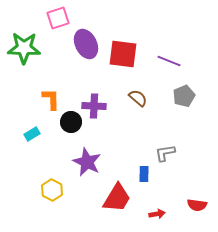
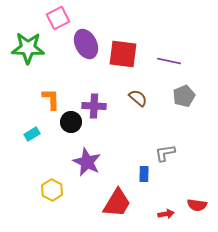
pink square: rotated 10 degrees counterclockwise
green star: moved 4 px right
purple line: rotated 10 degrees counterclockwise
red trapezoid: moved 5 px down
red arrow: moved 9 px right
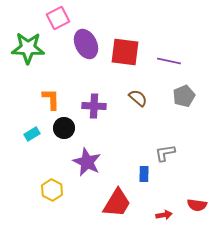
red square: moved 2 px right, 2 px up
black circle: moved 7 px left, 6 px down
red arrow: moved 2 px left, 1 px down
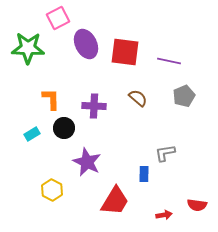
red trapezoid: moved 2 px left, 2 px up
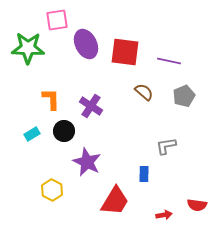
pink square: moved 1 px left, 2 px down; rotated 20 degrees clockwise
brown semicircle: moved 6 px right, 6 px up
purple cross: moved 3 px left; rotated 30 degrees clockwise
black circle: moved 3 px down
gray L-shape: moved 1 px right, 7 px up
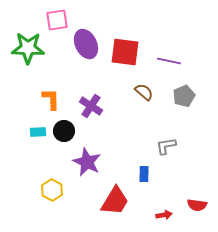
cyan rectangle: moved 6 px right, 2 px up; rotated 28 degrees clockwise
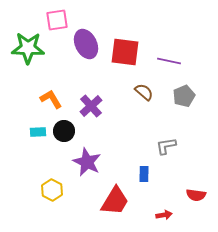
orange L-shape: rotated 30 degrees counterclockwise
purple cross: rotated 15 degrees clockwise
red semicircle: moved 1 px left, 10 px up
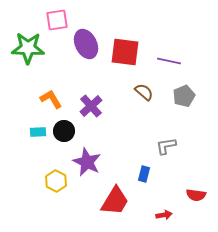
blue rectangle: rotated 14 degrees clockwise
yellow hexagon: moved 4 px right, 9 px up
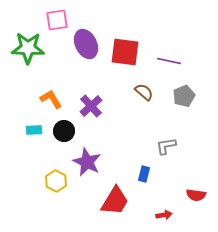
cyan rectangle: moved 4 px left, 2 px up
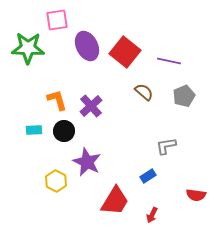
purple ellipse: moved 1 px right, 2 px down
red square: rotated 32 degrees clockwise
orange L-shape: moved 6 px right, 1 px down; rotated 15 degrees clockwise
blue rectangle: moved 4 px right, 2 px down; rotated 42 degrees clockwise
red arrow: moved 12 px left; rotated 126 degrees clockwise
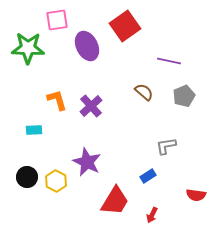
red square: moved 26 px up; rotated 16 degrees clockwise
black circle: moved 37 px left, 46 px down
